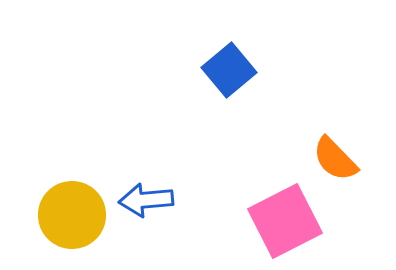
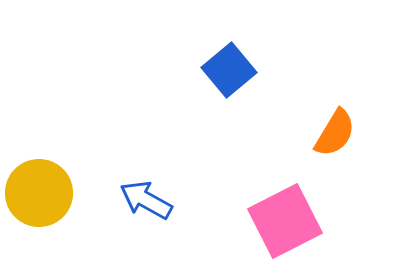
orange semicircle: moved 26 px up; rotated 105 degrees counterclockwise
blue arrow: rotated 34 degrees clockwise
yellow circle: moved 33 px left, 22 px up
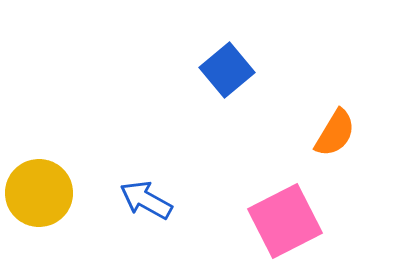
blue square: moved 2 px left
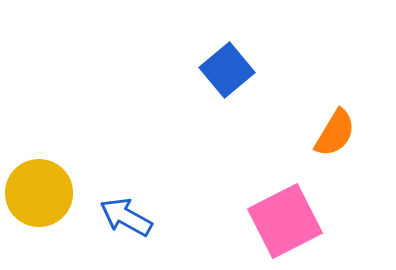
blue arrow: moved 20 px left, 17 px down
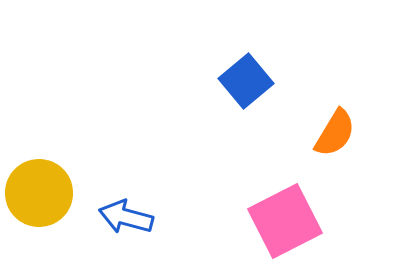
blue square: moved 19 px right, 11 px down
blue arrow: rotated 14 degrees counterclockwise
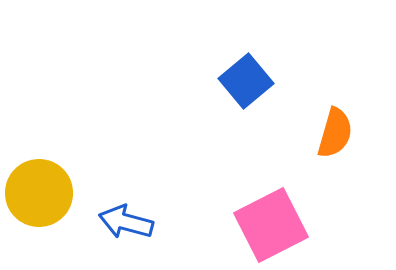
orange semicircle: rotated 15 degrees counterclockwise
blue arrow: moved 5 px down
pink square: moved 14 px left, 4 px down
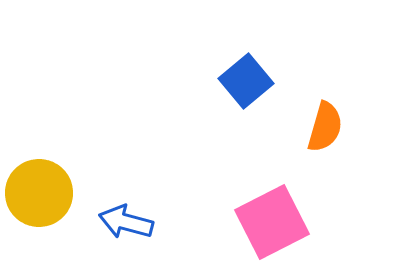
orange semicircle: moved 10 px left, 6 px up
pink square: moved 1 px right, 3 px up
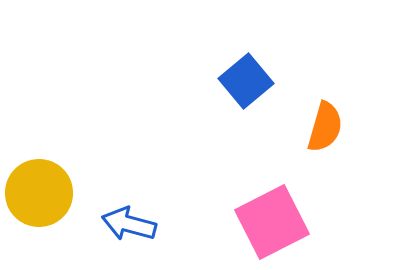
blue arrow: moved 3 px right, 2 px down
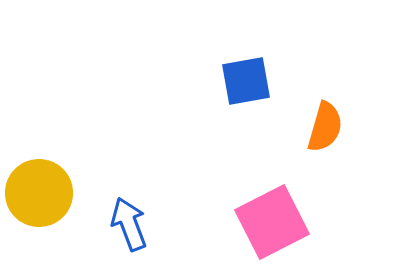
blue square: rotated 30 degrees clockwise
blue arrow: rotated 54 degrees clockwise
